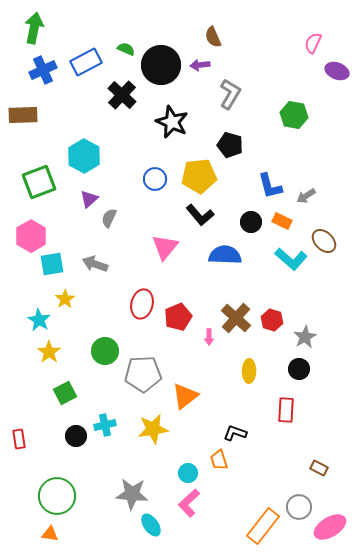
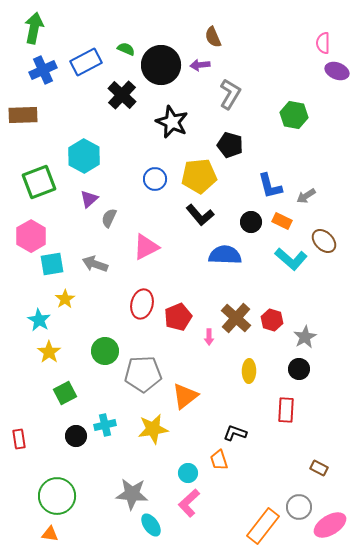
pink semicircle at (313, 43): moved 10 px right; rotated 25 degrees counterclockwise
pink triangle at (165, 247): moved 19 px left; rotated 24 degrees clockwise
pink ellipse at (330, 527): moved 2 px up
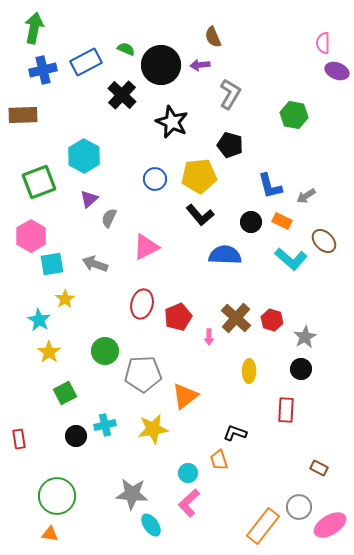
blue cross at (43, 70): rotated 12 degrees clockwise
black circle at (299, 369): moved 2 px right
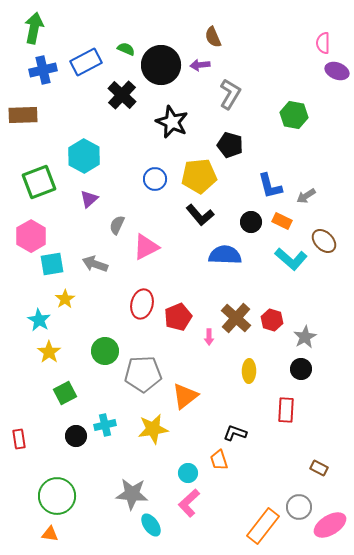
gray semicircle at (109, 218): moved 8 px right, 7 px down
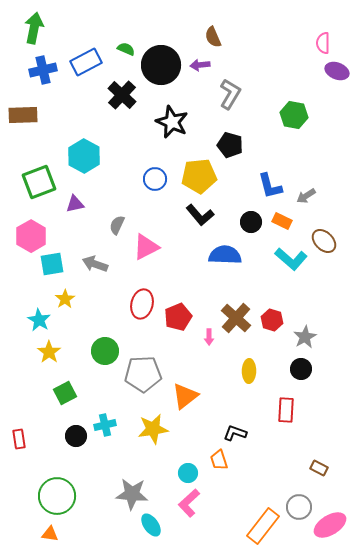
purple triangle at (89, 199): moved 14 px left, 5 px down; rotated 30 degrees clockwise
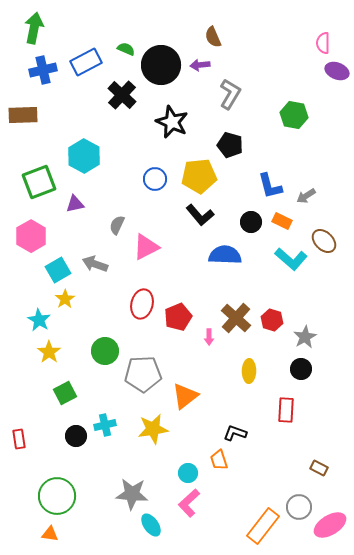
cyan square at (52, 264): moved 6 px right, 6 px down; rotated 20 degrees counterclockwise
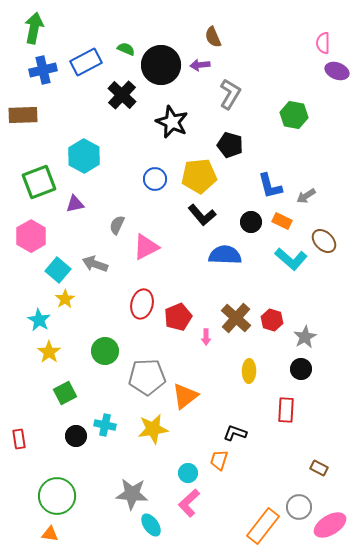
black L-shape at (200, 215): moved 2 px right
cyan square at (58, 270): rotated 20 degrees counterclockwise
pink arrow at (209, 337): moved 3 px left
gray pentagon at (143, 374): moved 4 px right, 3 px down
cyan cross at (105, 425): rotated 25 degrees clockwise
orange trapezoid at (219, 460): rotated 35 degrees clockwise
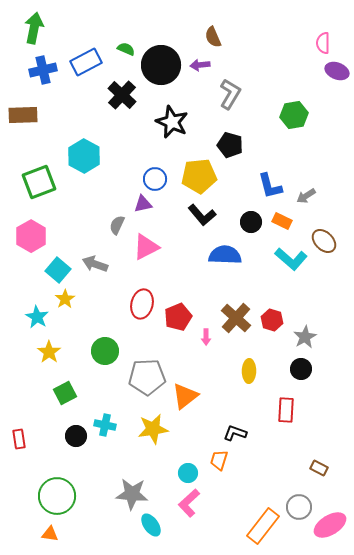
green hexagon at (294, 115): rotated 20 degrees counterclockwise
purple triangle at (75, 204): moved 68 px right
cyan star at (39, 320): moved 2 px left, 3 px up
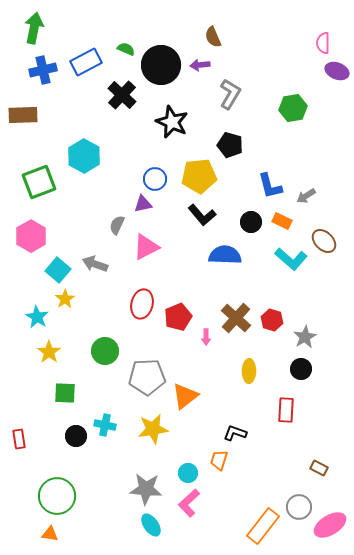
green hexagon at (294, 115): moved 1 px left, 7 px up
green square at (65, 393): rotated 30 degrees clockwise
gray star at (132, 494): moved 14 px right, 5 px up
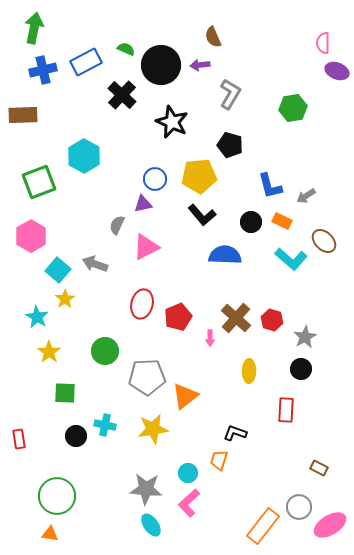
pink arrow at (206, 337): moved 4 px right, 1 px down
